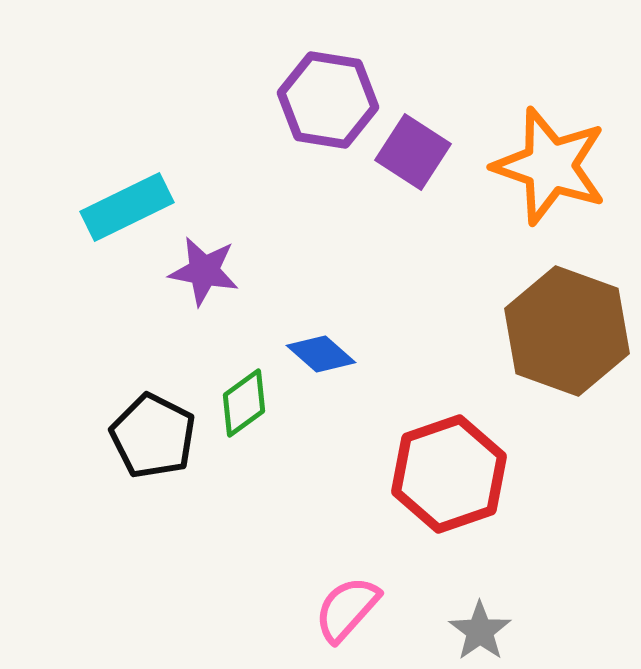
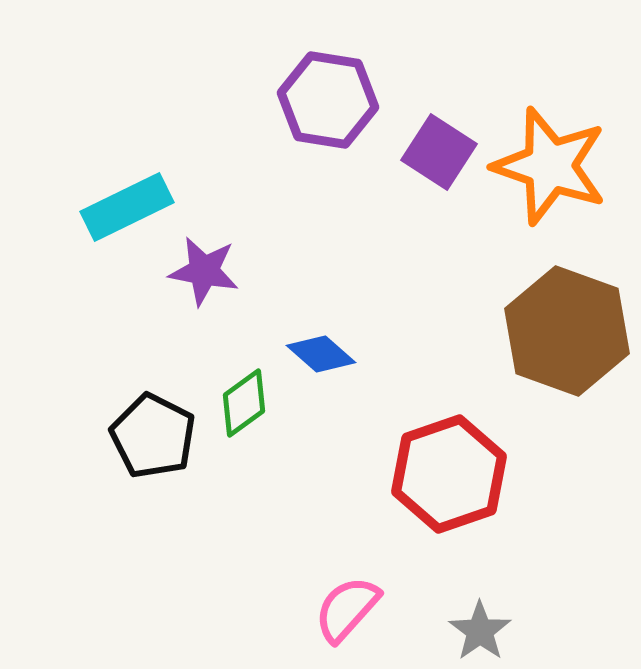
purple square: moved 26 px right
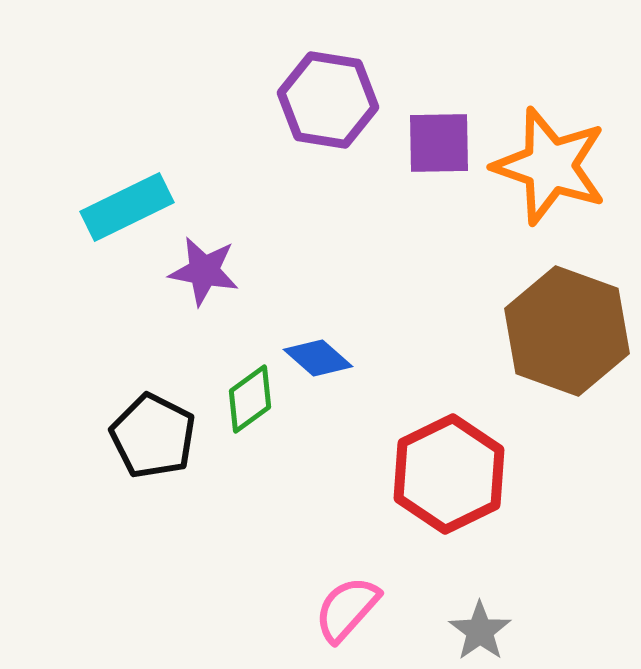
purple square: moved 9 px up; rotated 34 degrees counterclockwise
blue diamond: moved 3 px left, 4 px down
green diamond: moved 6 px right, 4 px up
red hexagon: rotated 7 degrees counterclockwise
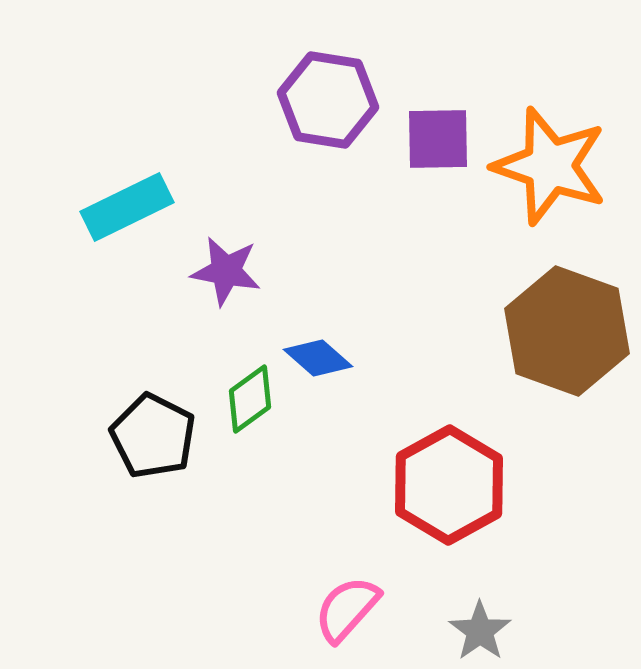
purple square: moved 1 px left, 4 px up
purple star: moved 22 px right
red hexagon: moved 11 px down; rotated 3 degrees counterclockwise
